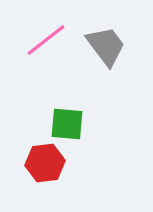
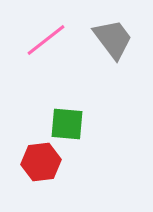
gray trapezoid: moved 7 px right, 7 px up
red hexagon: moved 4 px left, 1 px up
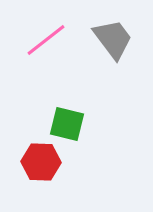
green square: rotated 9 degrees clockwise
red hexagon: rotated 9 degrees clockwise
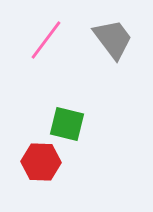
pink line: rotated 15 degrees counterclockwise
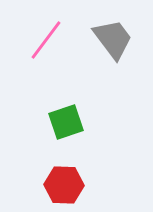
green square: moved 1 px left, 2 px up; rotated 33 degrees counterclockwise
red hexagon: moved 23 px right, 23 px down
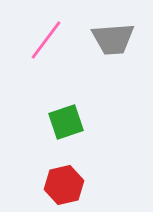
gray trapezoid: rotated 123 degrees clockwise
red hexagon: rotated 15 degrees counterclockwise
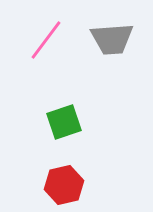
gray trapezoid: moved 1 px left
green square: moved 2 px left
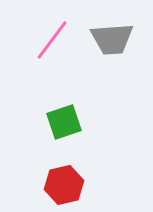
pink line: moved 6 px right
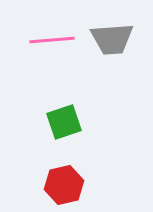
pink line: rotated 48 degrees clockwise
